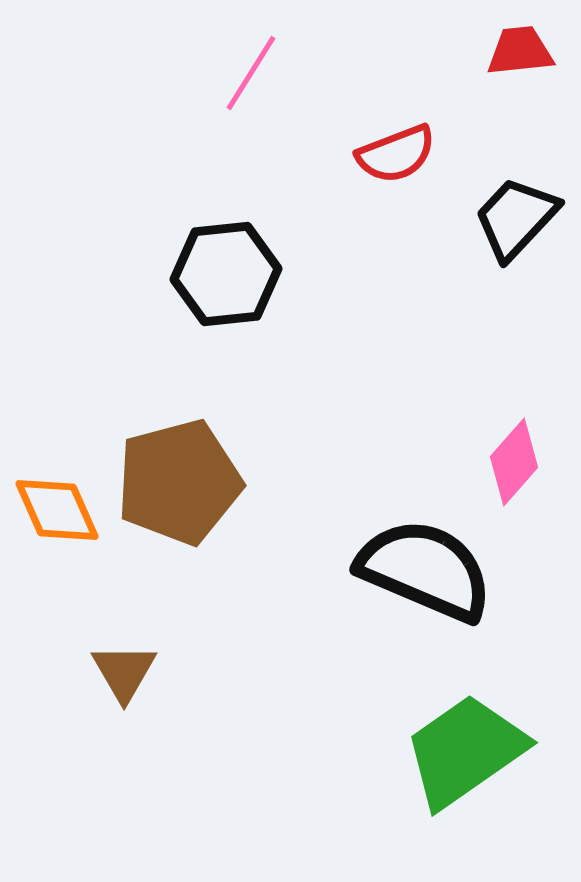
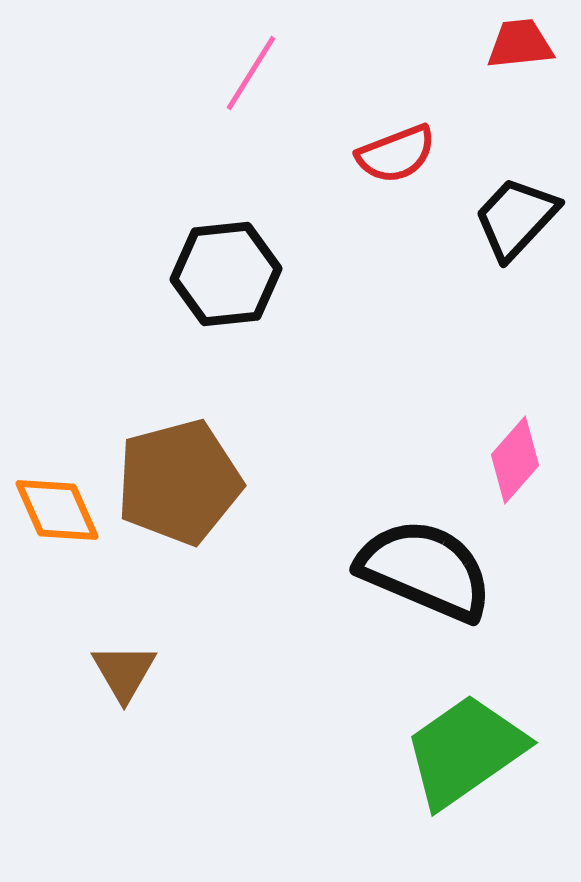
red trapezoid: moved 7 px up
pink diamond: moved 1 px right, 2 px up
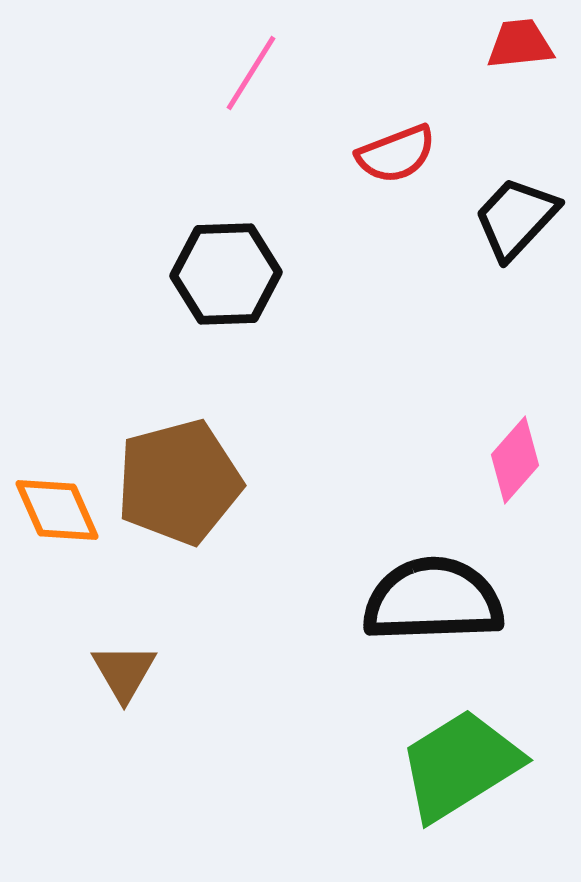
black hexagon: rotated 4 degrees clockwise
black semicircle: moved 8 px right, 30 px down; rotated 25 degrees counterclockwise
green trapezoid: moved 5 px left, 14 px down; rotated 3 degrees clockwise
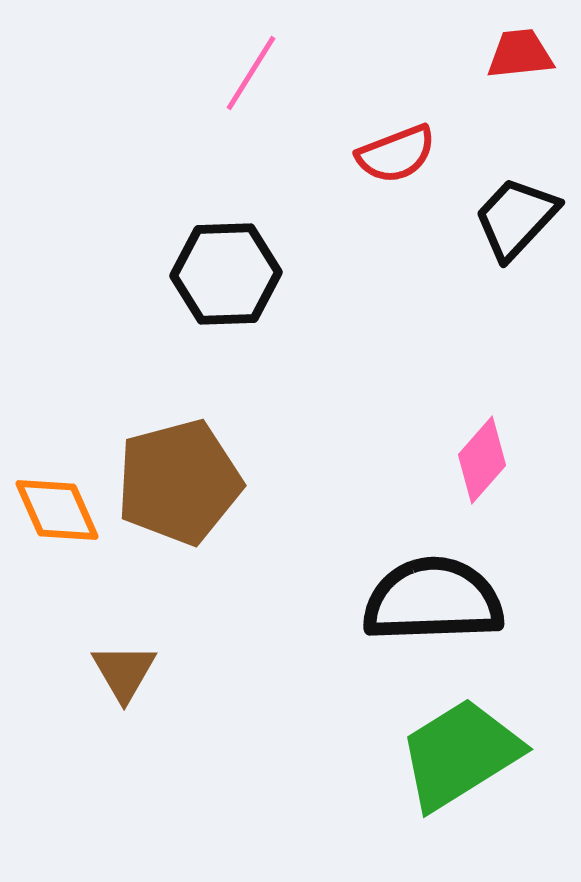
red trapezoid: moved 10 px down
pink diamond: moved 33 px left
green trapezoid: moved 11 px up
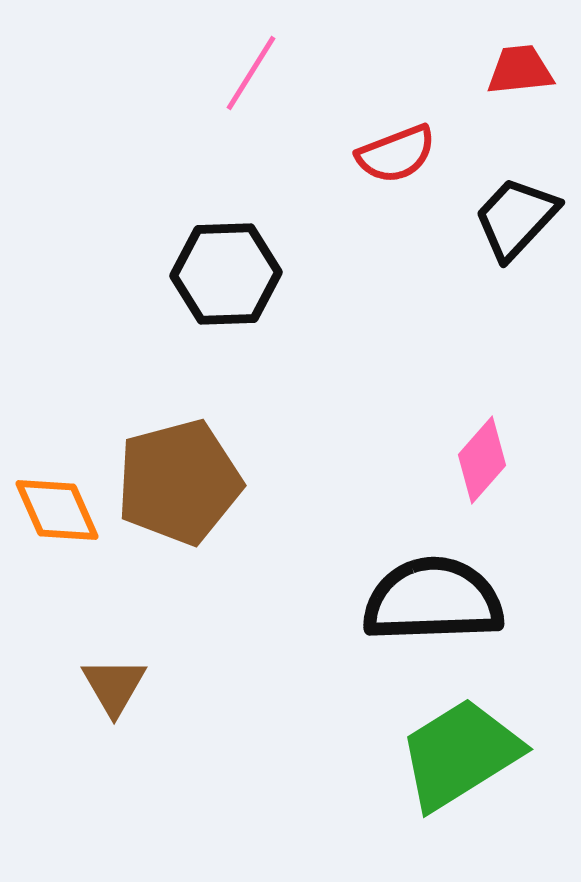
red trapezoid: moved 16 px down
brown triangle: moved 10 px left, 14 px down
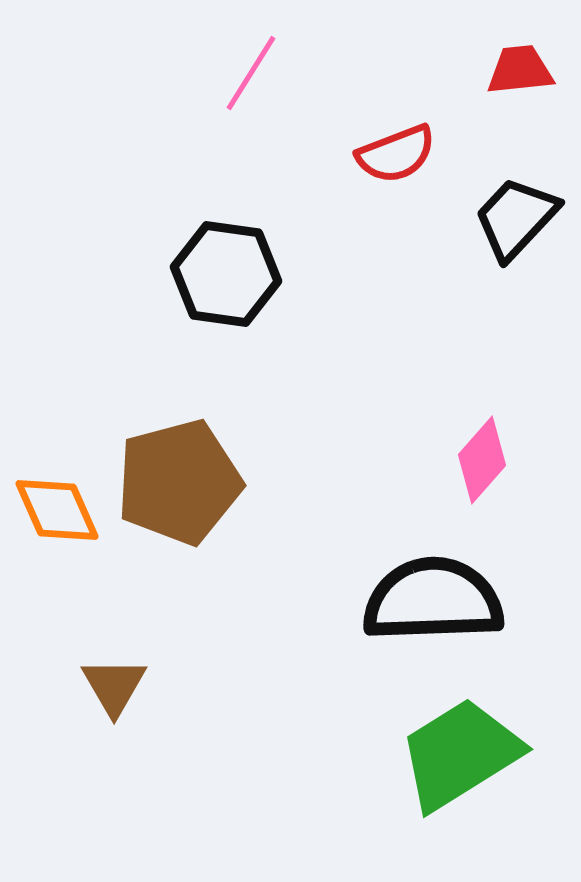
black hexagon: rotated 10 degrees clockwise
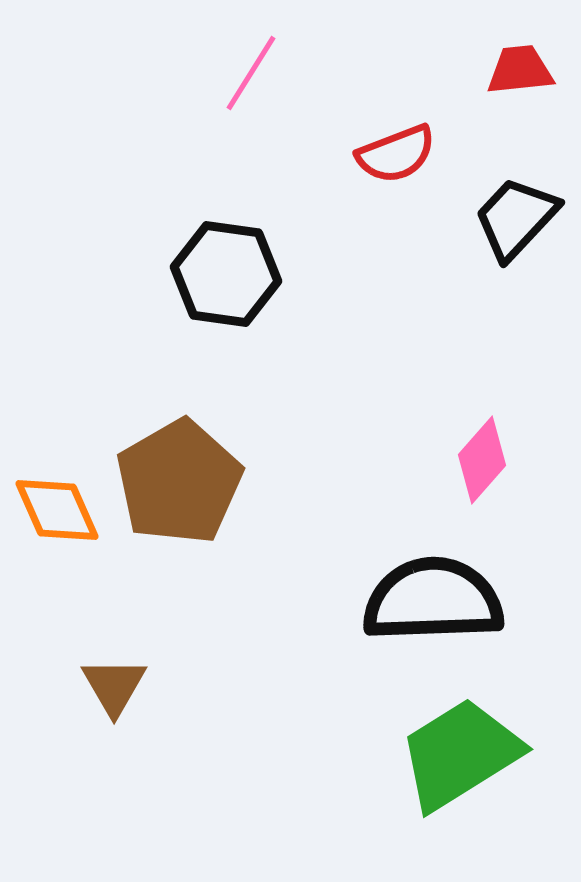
brown pentagon: rotated 15 degrees counterclockwise
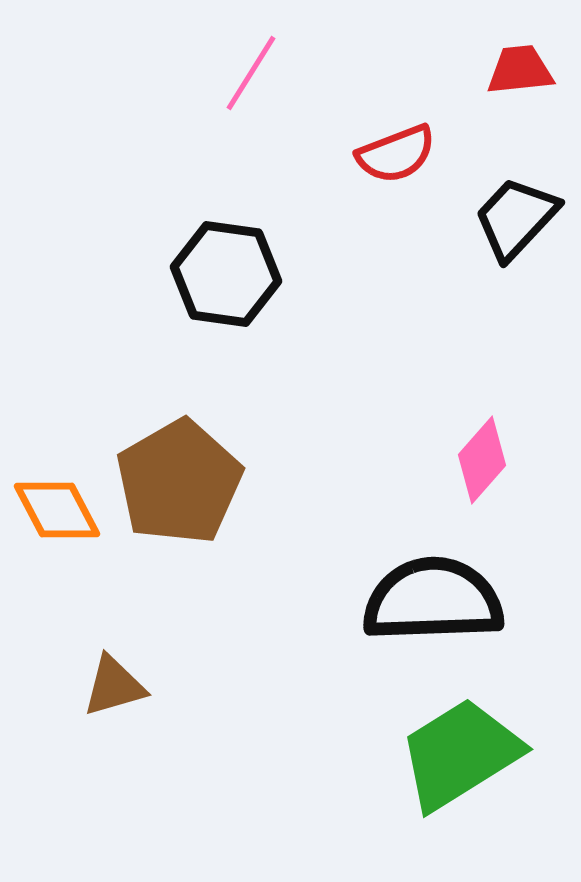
orange diamond: rotated 4 degrees counterclockwise
brown triangle: rotated 44 degrees clockwise
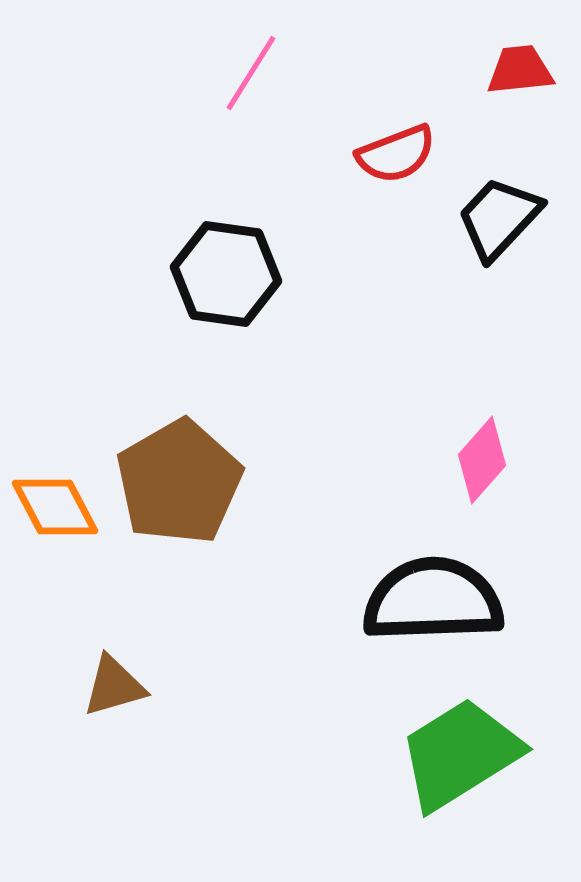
black trapezoid: moved 17 px left
orange diamond: moved 2 px left, 3 px up
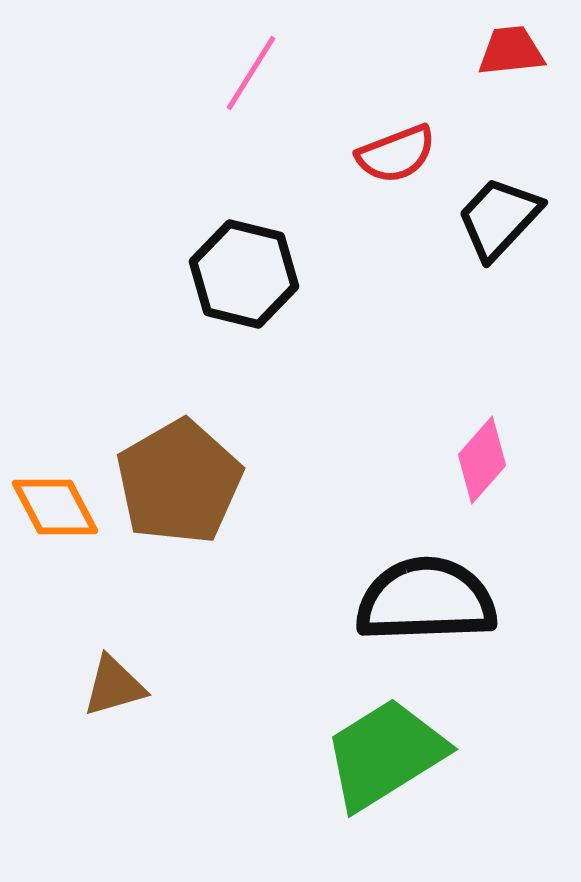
red trapezoid: moved 9 px left, 19 px up
black hexagon: moved 18 px right; rotated 6 degrees clockwise
black semicircle: moved 7 px left
green trapezoid: moved 75 px left
